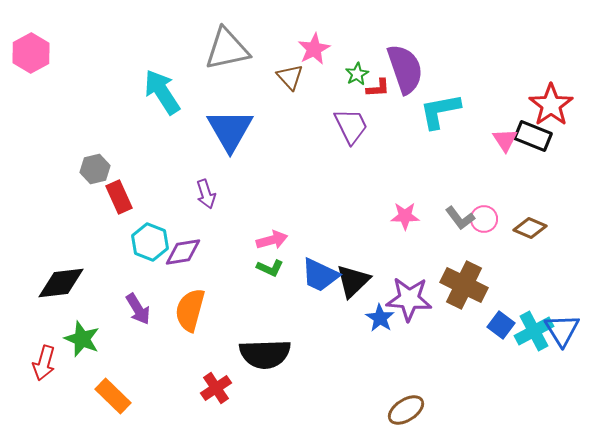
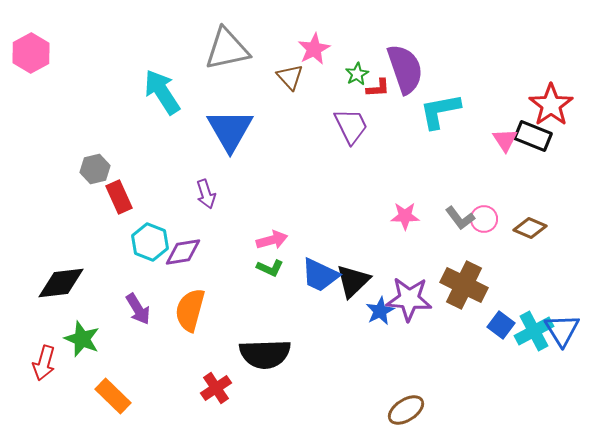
blue star at (380, 318): moved 7 px up; rotated 12 degrees clockwise
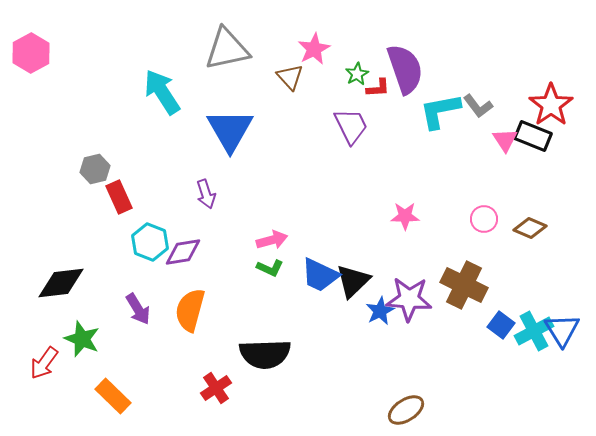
gray L-shape at (460, 218): moved 18 px right, 112 px up
red arrow at (44, 363): rotated 20 degrees clockwise
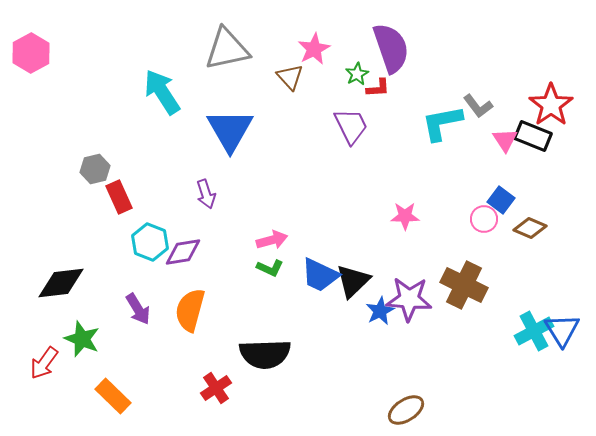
purple semicircle at (405, 69): moved 14 px left, 21 px up
cyan L-shape at (440, 111): moved 2 px right, 12 px down
blue square at (501, 325): moved 125 px up
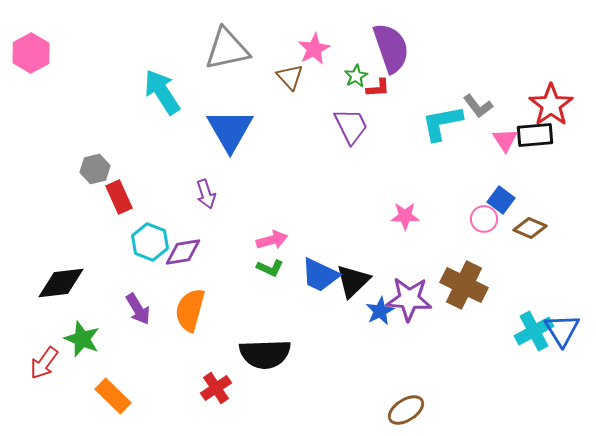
green star at (357, 74): moved 1 px left, 2 px down
black rectangle at (533, 136): moved 2 px right, 1 px up; rotated 27 degrees counterclockwise
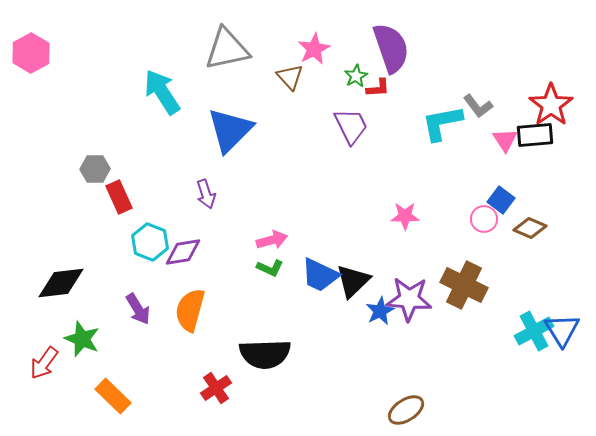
blue triangle at (230, 130): rotated 15 degrees clockwise
gray hexagon at (95, 169): rotated 12 degrees clockwise
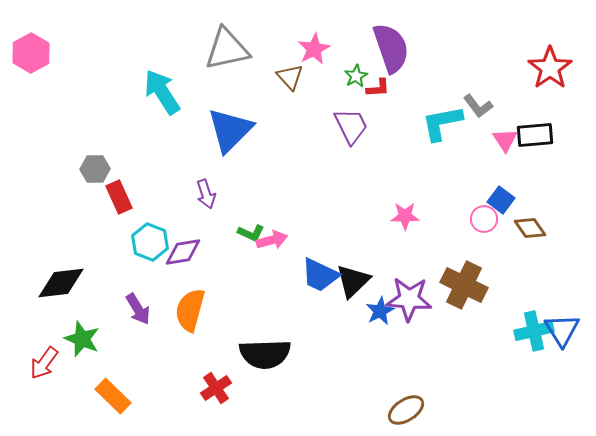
red star at (551, 105): moved 1 px left, 37 px up
brown diamond at (530, 228): rotated 32 degrees clockwise
green L-shape at (270, 268): moved 19 px left, 35 px up
cyan cross at (534, 331): rotated 15 degrees clockwise
